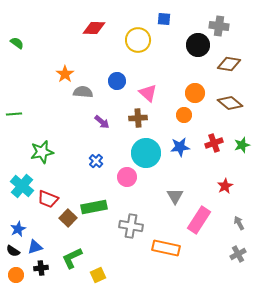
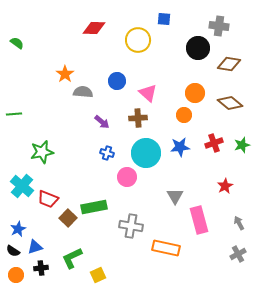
black circle at (198, 45): moved 3 px down
blue cross at (96, 161): moved 11 px right, 8 px up; rotated 24 degrees counterclockwise
pink rectangle at (199, 220): rotated 48 degrees counterclockwise
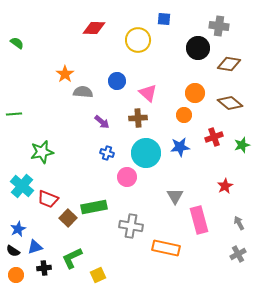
red cross at (214, 143): moved 6 px up
black cross at (41, 268): moved 3 px right
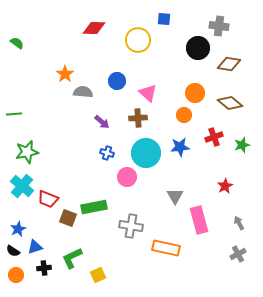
green star at (42, 152): moved 15 px left
brown square at (68, 218): rotated 24 degrees counterclockwise
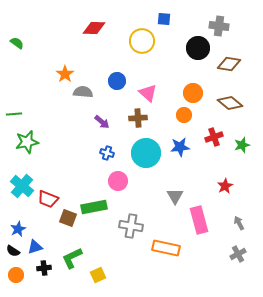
yellow circle at (138, 40): moved 4 px right, 1 px down
orange circle at (195, 93): moved 2 px left
green star at (27, 152): moved 10 px up
pink circle at (127, 177): moved 9 px left, 4 px down
